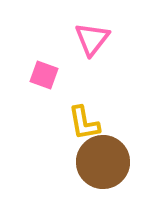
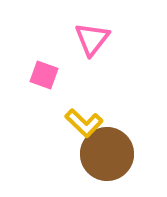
yellow L-shape: rotated 36 degrees counterclockwise
brown circle: moved 4 px right, 8 px up
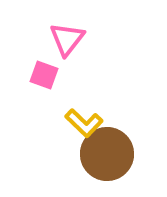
pink triangle: moved 25 px left
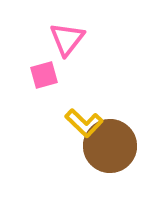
pink square: rotated 36 degrees counterclockwise
brown circle: moved 3 px right, 8 px up
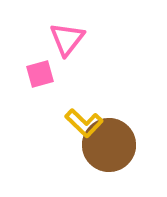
pink square: moved 4 px left, 1 px up
brown circle: moved 1 px left, 1 px up
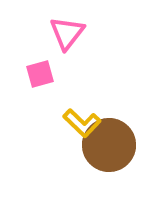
pink triangle: moved 6 px up
yellow L-shape: moved 2 px left
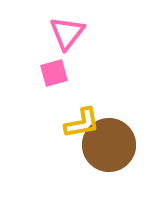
pink square: moved 14 px right, 1 px up
yellow L-shape: rotated 54 degrees counterclockwise
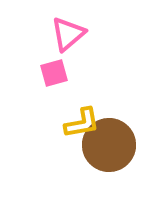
pink triangle: moved 1 px right, 1 px down; rotated 12 degrees clockwise
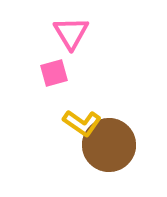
pink triangle: moved 3 px right, 1 px up; rotated 21 degrees counterclockwise
yellow L-shape: rotated 45 degrees clockwise
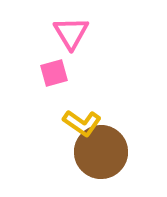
brown circle: moved 8 px left, 7 px down
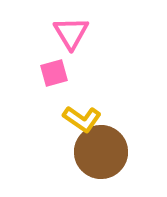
yellow L-shape: moved 4 px up
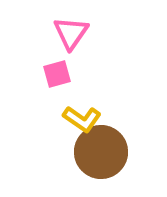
pink triangle: rotated 6 degrees clockwise
pink square: moved 3 px right, 1 px down
